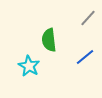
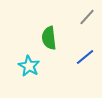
gray line: moved 1 px left, 1 px up
green semicircle: moved 2 px up
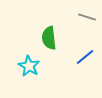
gray line: rotated 66 degrees clockwise
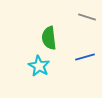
blue line: rotated 24 degrees clockwise
cyan star: moved 10 px right
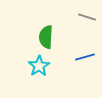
green semicircle: moved 3 px left, 1 px up; rotated 10 degrees clockwise
cyan star: rotated 10 degrees clockwise
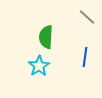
gray line: rotated 24 degrees clockwise
blue line: rotated 66 degrees counterclockwise
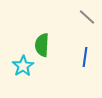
green semicircle: moved 4 px left, 8 px down
cyan star: moved 16 px left
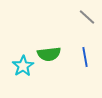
green semicircle: moved 7 px right, 9 px down; rotated 100 degrees counterclockwise
blue line: rotated 18 degrees counterclockwise
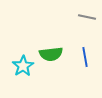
gray line: rotated 30 degrees counterclockwise
green semicircle: moved 2 px right
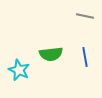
gray line: moved 2 px left, 1 px up
cyan star: moved 4 px left, 4 px down; rotated 15 degrees counterclockwise
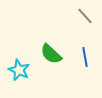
gray line: rotated 36 degrees clockwise
green semicircle: rotated 50 degrees clockwise
